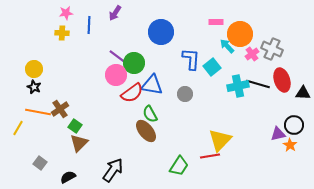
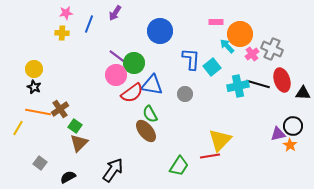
blue line: moved 1 px up; rotated 18 degrees clockwise
blue circle: moved 1 px left, 1 px up
black circle: moved 1 px left, 1 px down
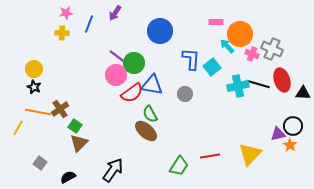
pink cross: rotated 32 degrees counterclockwise
brown ellipse: rotated 10 degrees counterclockwise
yellow triangle: moved 30 px right, 14 px down
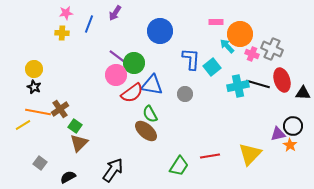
yellow line: moved 5 px right, 3 px up; rotated 28 degrees clockwise
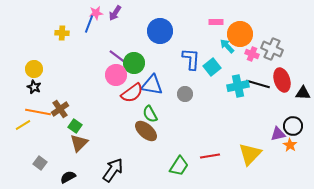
pink star: moved 30 px right
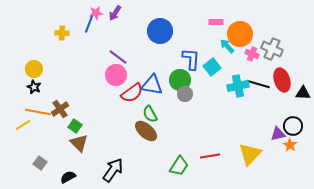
green circle: moved 46 px right, 17 px down
brown triangle: rotated 30 degrees counterclockwise
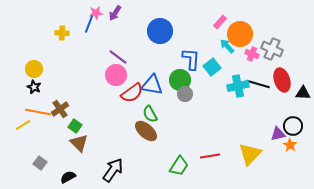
pink rectangle: moved 4 px right; rotated 48 degrees counterclockwise
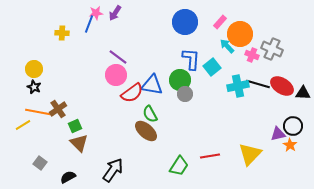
blue circle: moved 25 px right, 9 px up
pink cross: moved 1 px down
red ellipse: moved 6 px down; rotated 40 degrees counterclockwise
brown cross: moved 2 px left
green square: rotated 32 degrees clockwise
